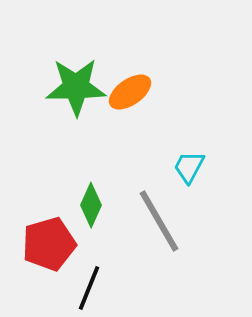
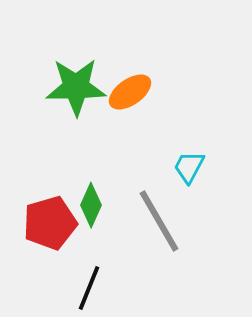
red pentagon: moved 1 px right, 21 px up
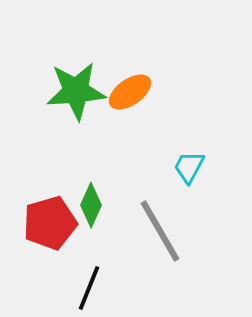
green star: moved 4 px down; rotated 4 degrees counterclockwise
gray line: moved 1 px right, 10 px down
